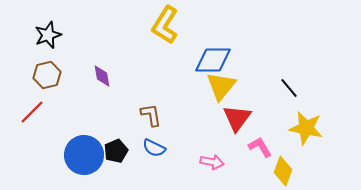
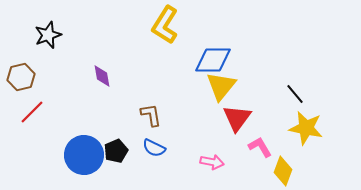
brown hexagon: moved 26 px left, 2 px down
black line: moved 6 px right, 6 px down
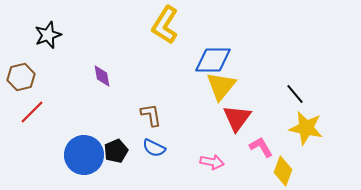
pink L-shape: moved 1 px right
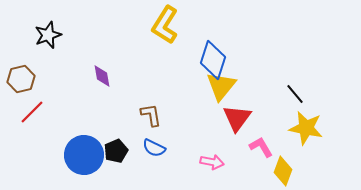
blue diamond: rotated 72 degrees counterclockwise
brown hexagon: moved 2 px down
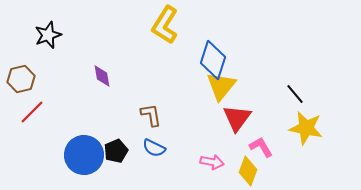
yellow diamond: moved 35 px left
